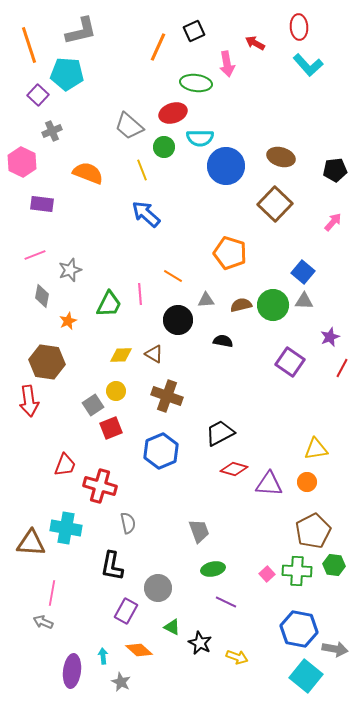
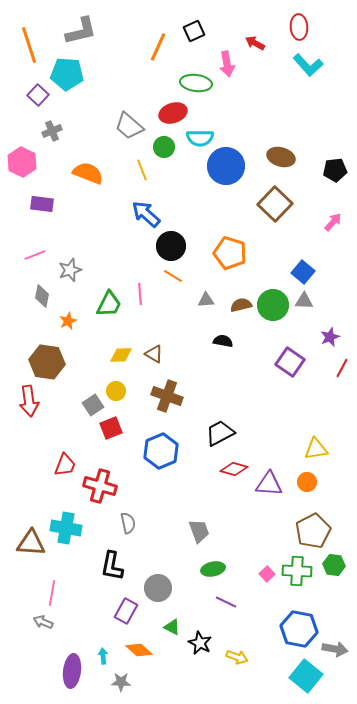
black circle at (178, 320): moved 7 px left, 74 px up
gray star at (121, 682): rotated 24 degrees counterclockwise
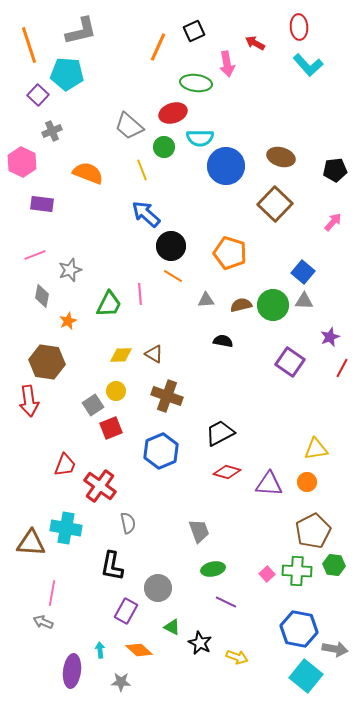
red diamond at (234, 469): moved 7 px left, 3 px down
red cross at (100, 486): rotated 20 degrees clockwise
cyan arrow at (103, 656): moved 3 px left, 6 px up
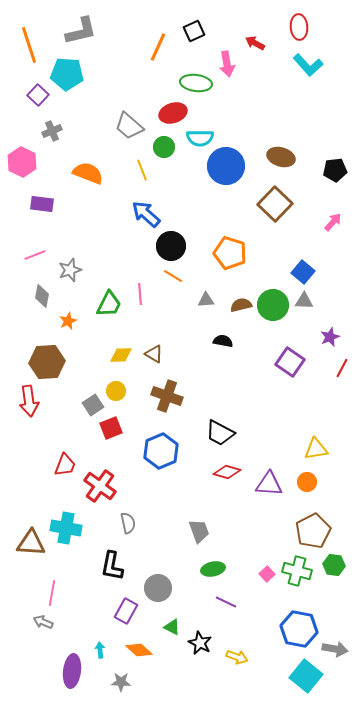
brown hexagon at (47, 362): rotated 12 degrees counterclockwise
black trapezoid at (220, 433): rotated 124 degrees counterclockwise
green cross at (297, 571): rotated 12 degrees clockwise
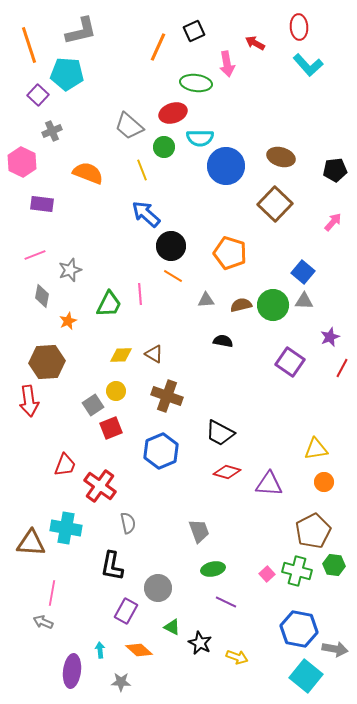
orange circle at (307, 482): moved 17 px right
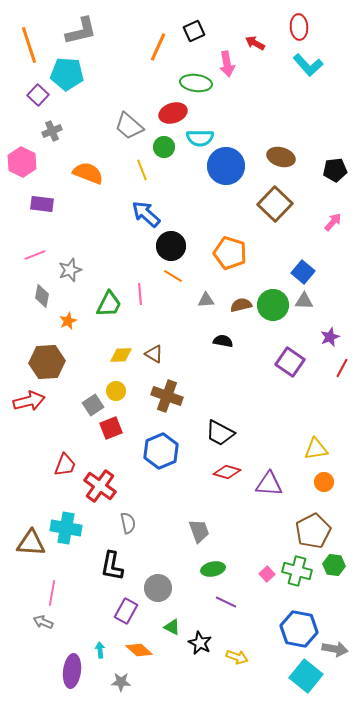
red arrow at (29, 401): rotated 96 degrees counterclockwise
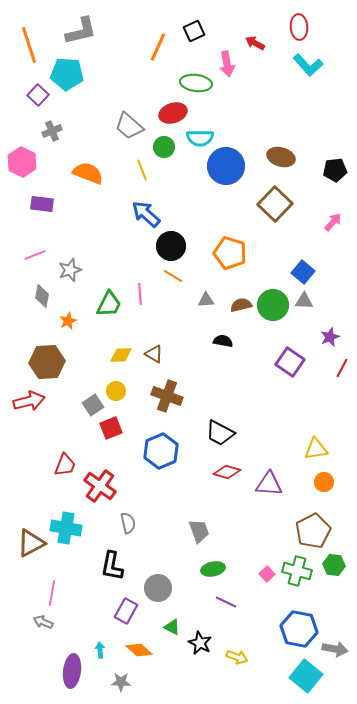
brown triangle at (31, 543): rotated 32 degrees counterclockwise
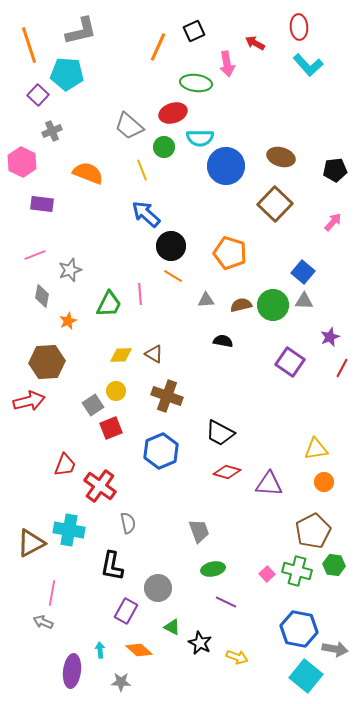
cyan cross at (66, 528): moved 3 px right, 2 px down
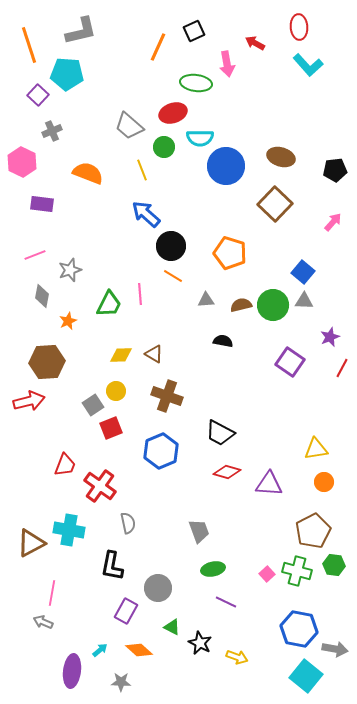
cyan arrow at (100, 650): rotated 56 degrees clockwise
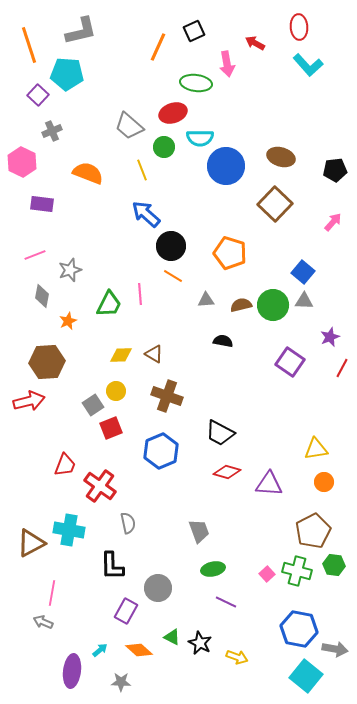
black L-shape at (112, 566): rotated 12 degrees counterclockwise
green triangle at (172, 627): moved 10 px down
